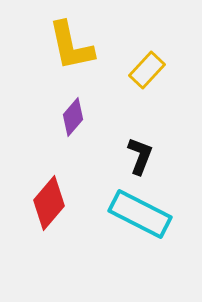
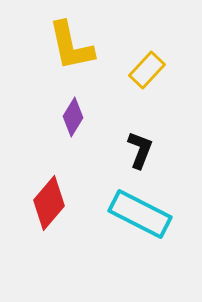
purple diamond: rotated 9 degrees counterclockwise
black L-shape: moved 6 px up
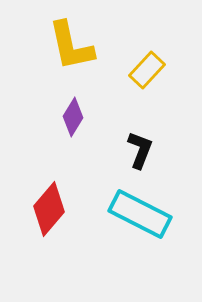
red diamond: moved 6 px down
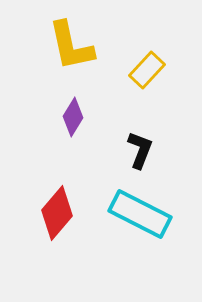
red diamond: moved 8 px right, 4 px down
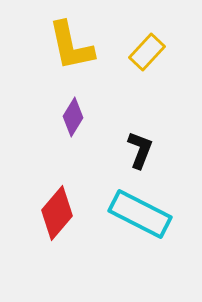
yellow rectangle: moved 18 px up
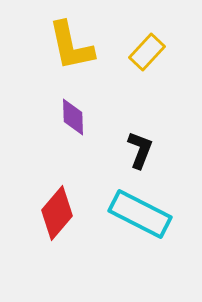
purple diamond: rotated 33 degrees counterclockwise
